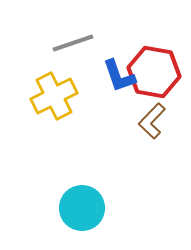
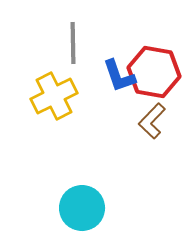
gray line: rotated 72 degrees counterclockwise
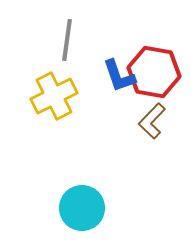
gray line: moved 6 px left, 3 px up; rotated 9 degrees clockwise
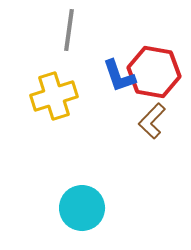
gray line: moved 2 px right, 10 px up
yellow cross: rotated 9 degrees clockwise
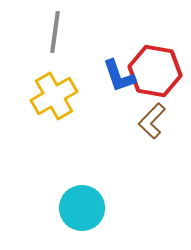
gray line: moved 14 px left, 2 px down
red hexagon: moved 1 px right, 1 px up
yellow cross: rotated 12 degrees counterclockwise
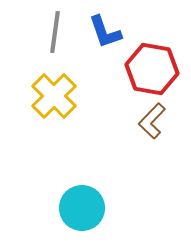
red hexagon: moved 3 px left, 2 px up
blue L-shape: moved 14 px left, 44 px up
yellow cross: rotated 15 degrees counterclockwise
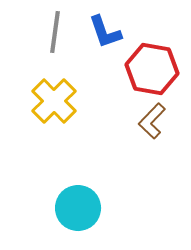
yellow cross: moved 5 px down
cyan circle: moved 4 px left
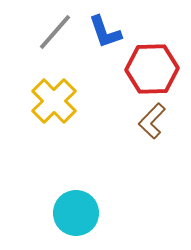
gray line: rotated 33 degrees clockwise
red hexagon: rotated 12 degrees counterclockwise
cyan circle: moved 2 px left, 5 px down
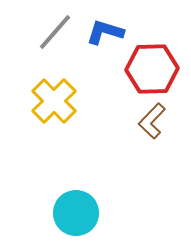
blue L-shape: rotated 126 degrees clockwise
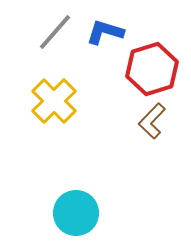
red hexagon: rotated 15 degrees counterclockwise
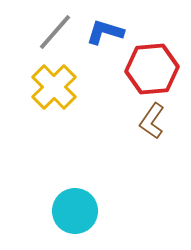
red hexagon: rotated 12 degrees clockwise
yellow cross: moved 14 px up
brown L-shape: rotated 9 degrees counterclockwise
cyan circle: moved 1 px left, 2 px up
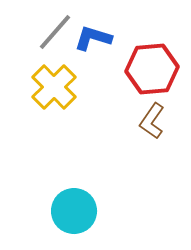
blue L-shape: moved 12 px left, 6 px down
cyan circle: moved 1 px left
